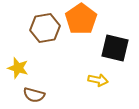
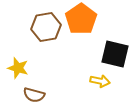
brown hexagon: moved 1 px right, 1 px up
black square: moved 6 px down
yellow arrow: moved 2 px right, 1 px down
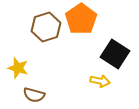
brown hexagon: rotated 8 degrees counterclockwise
black square: rotated 20 degrees clockwise
